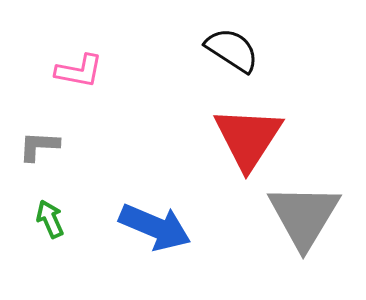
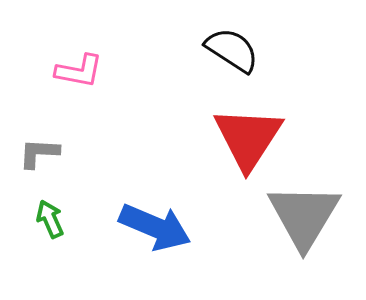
gray L-shape: moved 7 px down
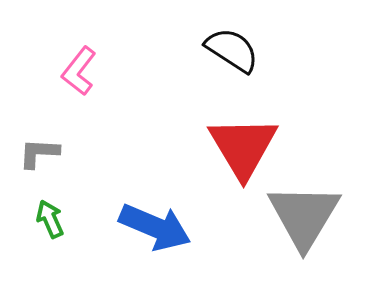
pink L-shape: rotated 117 degrees clockwise
red triangle: moved 5 px left, 9 px down; rotated 4 degrees counterclockwise
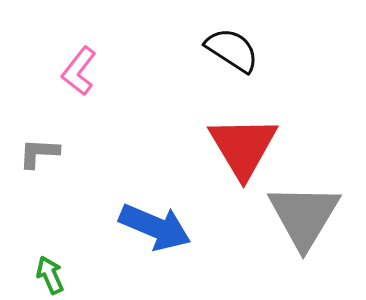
green arrow: moved 56 px down
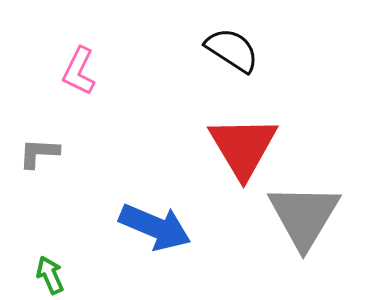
pink L-shape: rotated 12 degrees counterclockwise
